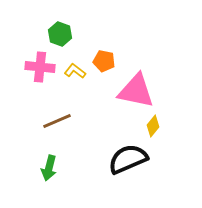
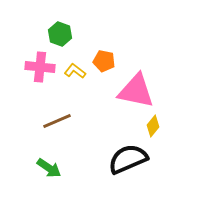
green arrow: rotated 70 degrees counterclockwise
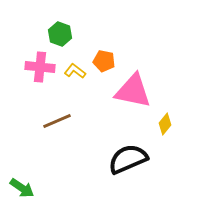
pink triangle: moved 3 px left
yellow diamond: moved 12 px right, 2 px up
green arrow: moved 27 px left, 20 px down
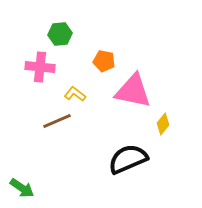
green hexagon: rotated 25 degrees counterclockwise
yellow L-shape: moved 23 px down
yellow diamond: moved 2 px left
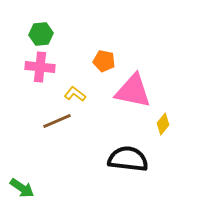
green hexagon: moved 19 px left
black semicircle: rotated 30 degrees clockwise
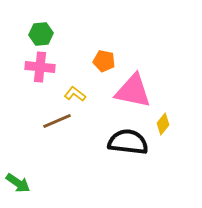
black semicircle: moved 17 px up
green arrow: moved 4 px left, 5 px up
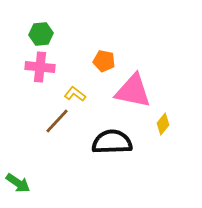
brown line: rotated 24 degrees counterclockwise
black semicircle: moved 16 px left; rotated 9 degrees counterclockwise
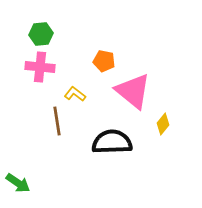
pink triangle: rotated 27 degrees clockwise
brown line: rotated 52 degrees counterclockwise
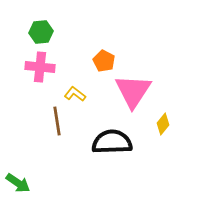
green hexagon: moved 2 px up
orange pentagon: rotated 15 degrees clockwise
pink triangle: rotated 24 degrees clockwise
